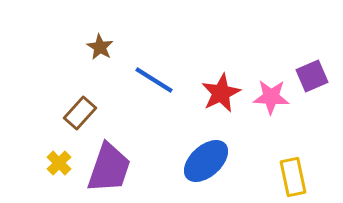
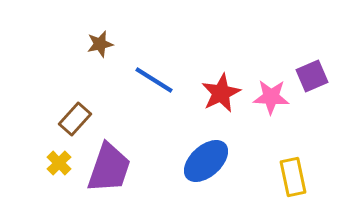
brown star: moved 3 px up; rotated 28 degrees clockwise
brown rectangle: moved 5 px left, 6 px down
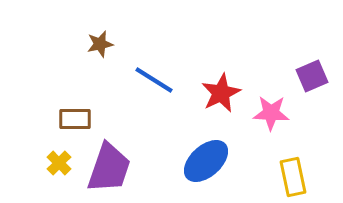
pink star: moved 16 px down
brown rectangle: rotated 48 degrees clockwise
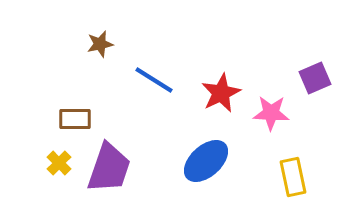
purple square: moved 3 px right, 2 px down
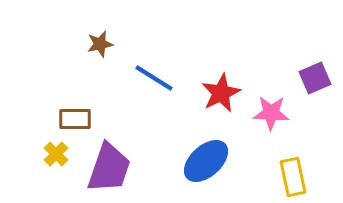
blue line: moved 2 px up
yellow cross: moved 3 px left, 9 px up
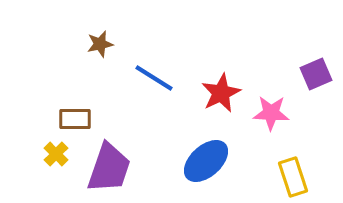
purple square: moved 1 px right, 4 px up
yellow rectangle: rotated 6 degrees counterclockwise
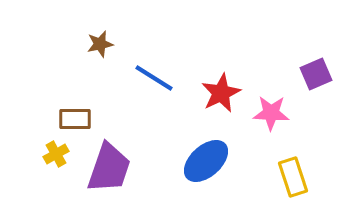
yellow cross: rotated 15 degrees clockwise
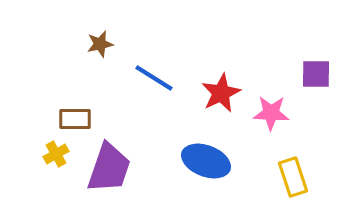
purple square: rotated 24 degrees clockwise
blue ellipse: rotated 63 degrees clockwise
